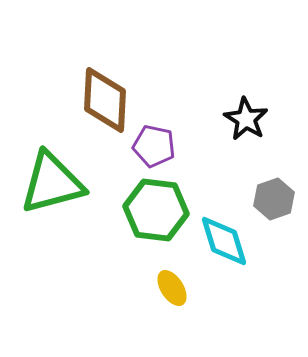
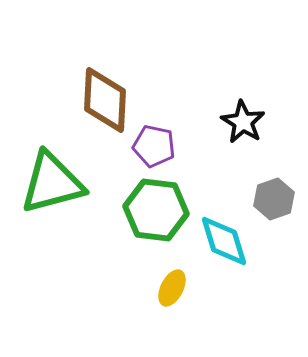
black star: moved 3 px left, 3 px down
yellow ellipse: rotated 60 degrees clockwise
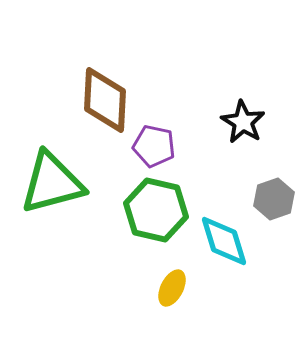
green hexagon: rotated 6 degrees clockwise
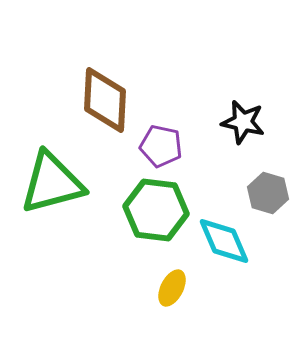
black star: rotated 18 degrees counterclockwise
purple pentagon: moved 7 px right
gray hexagon: moved 6 px left, 6 px up; rotated 24 degrees counterclockwise
green hexagon: rotated 6 degrees counterclockwise
cyan diamond: rotated 6 degrees counterclockwise
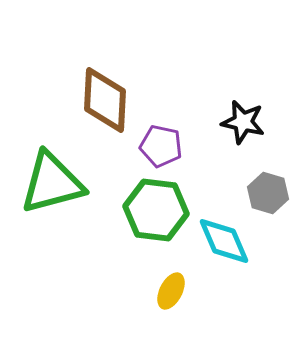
yellow ellipse: moved 1 px left, 3 px down
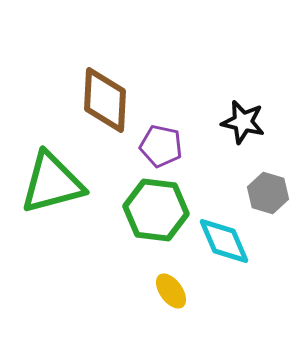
yellow ellipse: rotated 63 degrees counterclockwise
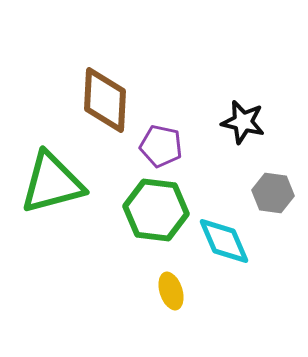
gray hexagon: moved 5 px right; rotated 9 degrees counterclockwise
yellow ellipse: rotated 18 degrees clockwise
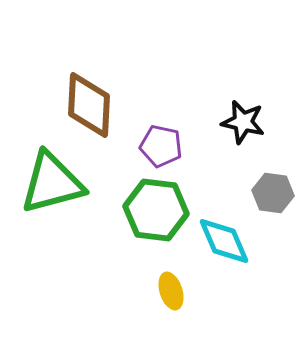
brown diamond: moved 16 px left, 5 px down
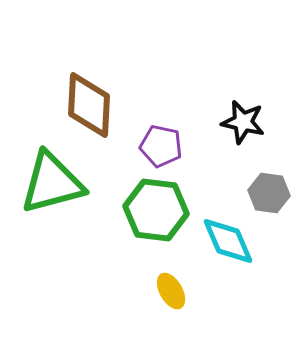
gray hexagon: moved 4 px left
cyan diamond: moved 4 px right
yellow ellipse: rotated 12 degrees counterclockwise
